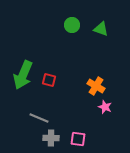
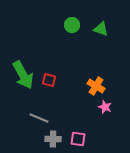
green arrow: rotated 52 degrees counterclockwise
gray cross: moved 2 px right, 1 px down
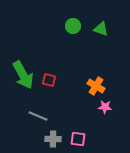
green circle: moved 1 px right, 1 px down
pink star: rotated 16 degrees counterclockwise
gray line: moved 1 px left, 2 px up
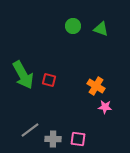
gray line: moved 8 px left, 14 px down; rotated 60 degrees counterclockwise
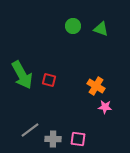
green arrow: moved 1 px left
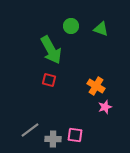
green circle: moved 2 px left
green arrow: moved 29 px right, 25 px up
pink star: rotated 24 degrees counterclockwise
pink square: moved 3 px left, 4 px up
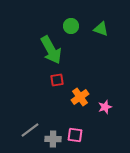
red square: moved 8 px right; rotated 24 degrees counterclockwise
orange cross: moved 16 px left, 11 px down; rotated 24 degrees clockwise
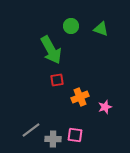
orange cross: rotated 12 degrees clockwise
gray line: moved 1 px right
